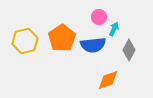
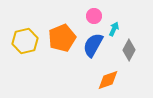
pink circle: moved 5 px left, 1 px up
orange pentagon: rotated 12 degrees clockwise
blue semicircle: rotated 125 degrees clockwise
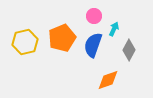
yellow hexagon: moved 1 px down
blue semicircle: rotated 10 degrees counterclockwise
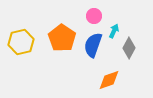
cyan arrow: moved 2 px down
orange pentagon: rotated 16 degrees counterclockwise
yellow hexagon: moved 4 px left
gray diamond: moved 2 px up
orange diamond: moved 1 px right
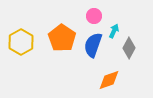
yellow hexagon: rotated 15 degrees counterclockwise
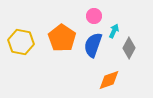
yellow hexagon: rotated 20 degrees counterclockwise
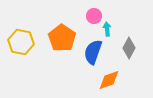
cyan arrow: moved 7 px left, 2 px up; rotated 32 degrees counterclockwise
blue semicircle: moved 7 px down
